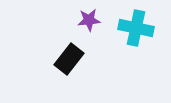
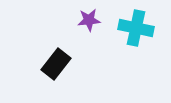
black rectangle: moved 13 px left, 5 px down
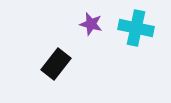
purple star: moved 2 px right, 4 px down; rotated 20 degrees clockwise
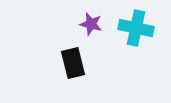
black rectangle: moved 17 px right, 1 px up; rotated 52 degrees counterclockwise
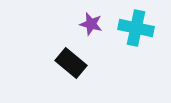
black rectangle: moved 2 px left; rotated 36 degrees counterclockwise
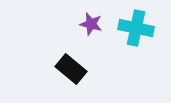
black rectangle: moved 6 px down
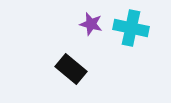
cyan cross: moved 5 px left
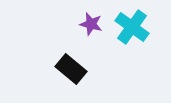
cyan cross: moved 1 px right, 1 px up; rotated 24 degrees clockwise
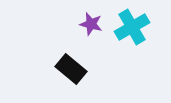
cyan cross: rotated 24 degrees clockwise
